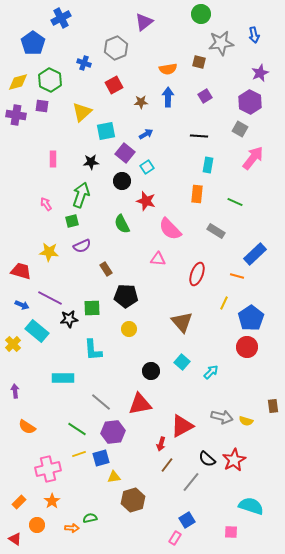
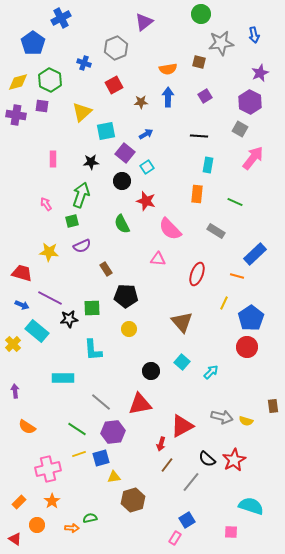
red trapezoid at (21, 271): moved 1 px right, 2 px down
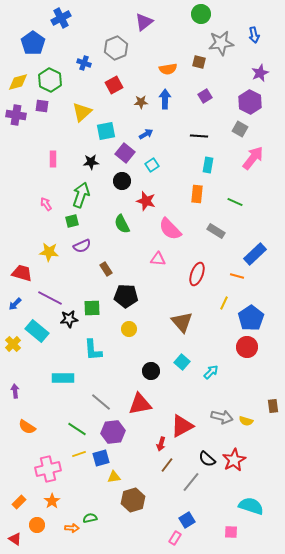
blue arrow at (168, 97): moved 3 px left, 2 px down
cyan square at (147, 167): moved 5 px right, 2 px up
blue arrow at (22, 305): moved 7 px left, 1 px up; rotated 112 degrees clockwise
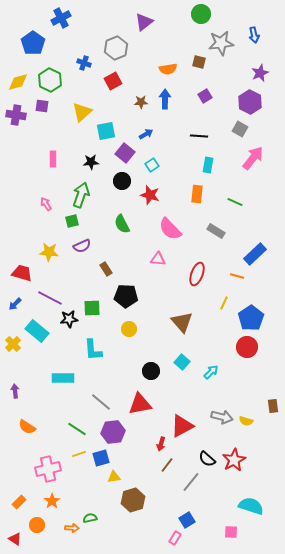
red square at (114, 85): moved 1 px left, 4 px up
red star at (146, 201): moved 4 px right, 6 px up
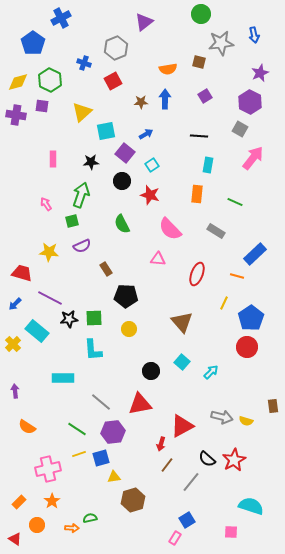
green square at (92, 308): moved 2 px right, 10 px down
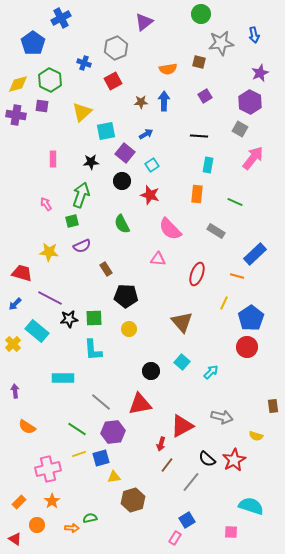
yellow diamond at (18, 82): moved 2 px down
blue arrow at (165, 99): moved 1 px left, 2 px down
yellow semicircle at (246, 421): moved 10 px right, 15 px down
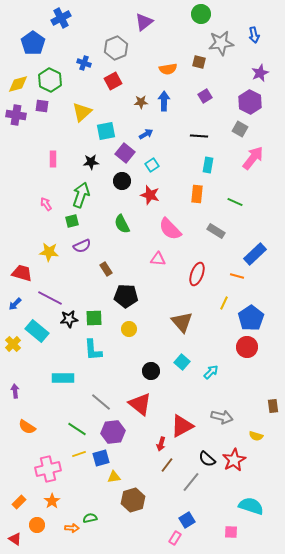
red triangle at (140, 404): rotated 50 degrees clockwise
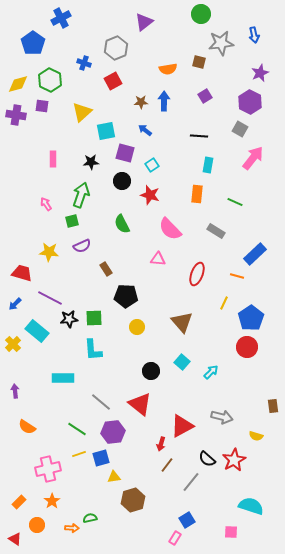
blue arrow at (146, 134): moved 1 px left, 4 px up; rotated 112 degrees counterclockwise
purple square at (125, 153): rotated 24 degrees counterclockwise
yellow circle at (129, 329): moved 8 px right, 2 px up
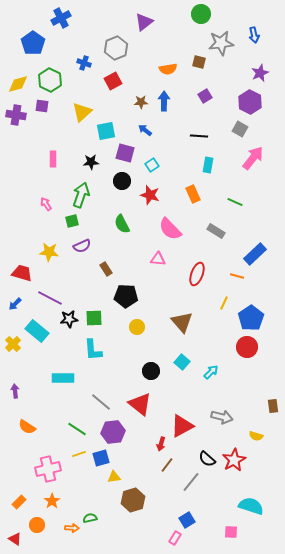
orange rectangle at (197, 194): moved 4 px left; rotated 30 degrees counterclockwise
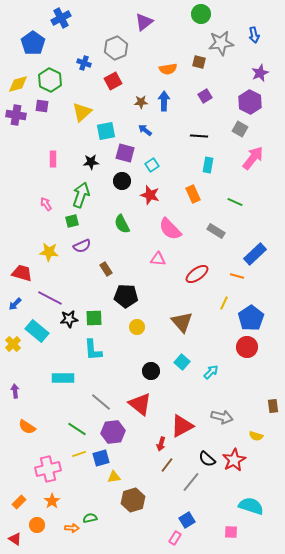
red ellipse at (197, 274): rotated 35 degrees clockwise
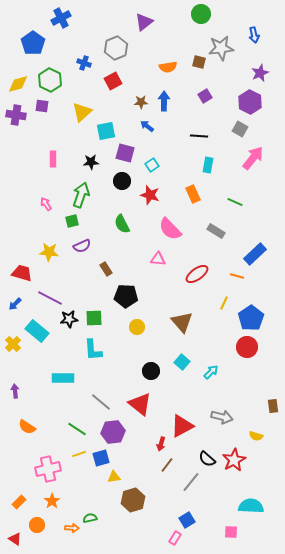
gray star at (221, 43): moved 5 px down
orange semicircle at (168, 69): moved 2 px up
blue arrow at (145, 130): moved 2 px right, 4 px up
cyan semicircle at (251, 506): rotated 15 degrees counterclockwise
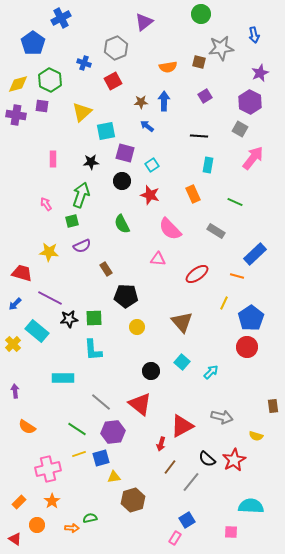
brown line at (167, 465): moved 3 px right, 2 px down
